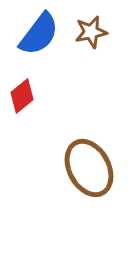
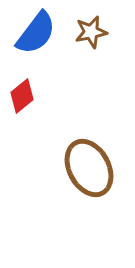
blue semicircle: moved 3 px left, 1 px up
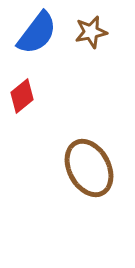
blue semicircle: moved 1 px right
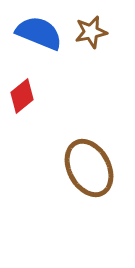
blue semicircle: moved 2 px right; rotated 105 degrees counterclockwise
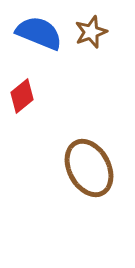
brown star: rotated 8 degrees counterclockwise
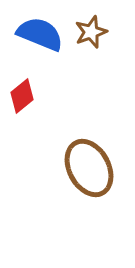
blue semicircle: moved 1 px right, 1 px down
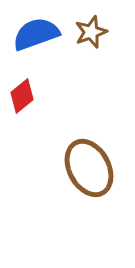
blue semicircle: moved 4 px left; rotated 42 degrees counterclockwise
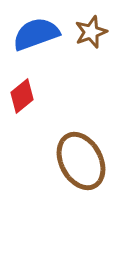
brown ellipse: moved 8 px left, 7 px up
